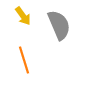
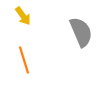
gray semicircle: moved 22 px right, 7 px down
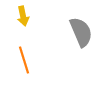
yellow arrow: rotated 24 degrees clockwise
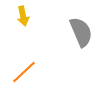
orange line: moved 12 px down; rotated 64 degrees clockwise
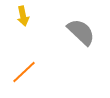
gray semicircle: rotated 24 degrees counterclockwise
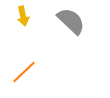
gray semicircle: moved 10 px left, 11 px up
